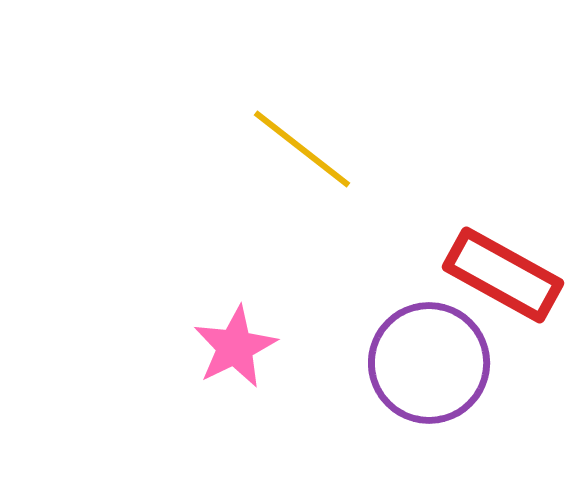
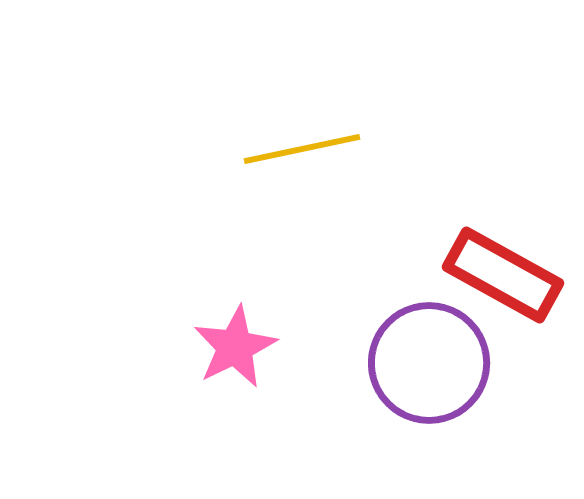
yellow line: rotated 50 degrees counterclockwise
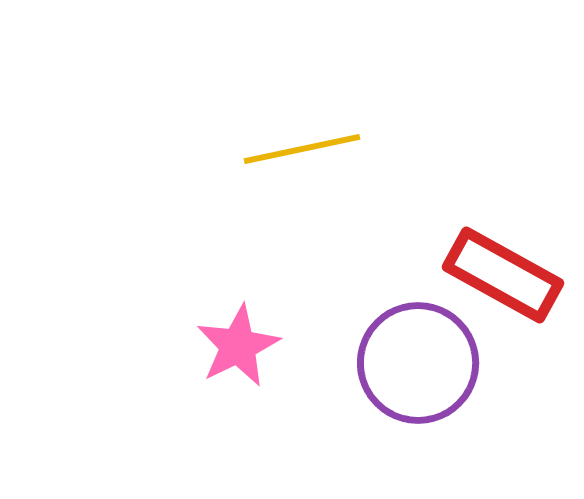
pink star: moved 3 px right, 1 px up
purple circle: moved 11 px left
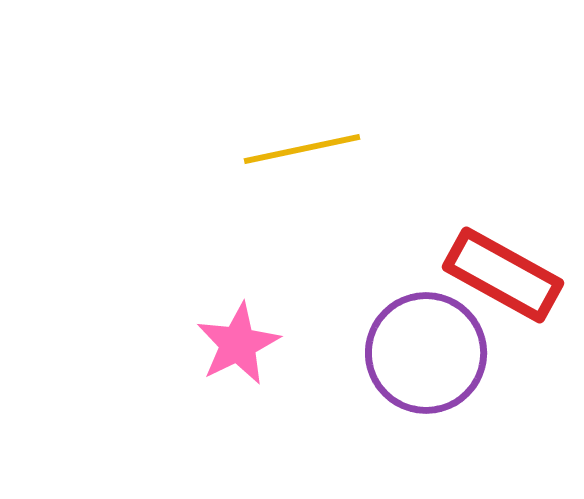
pink star: moved 2 px up
purple circle: moved 8 px right, 10 px up
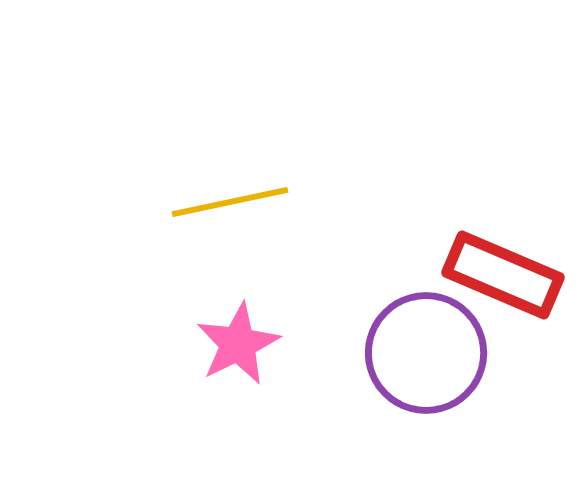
yellow line: moved 72 px left, 53 px down
red rectangle: rotated 6 degrees counterclockwise
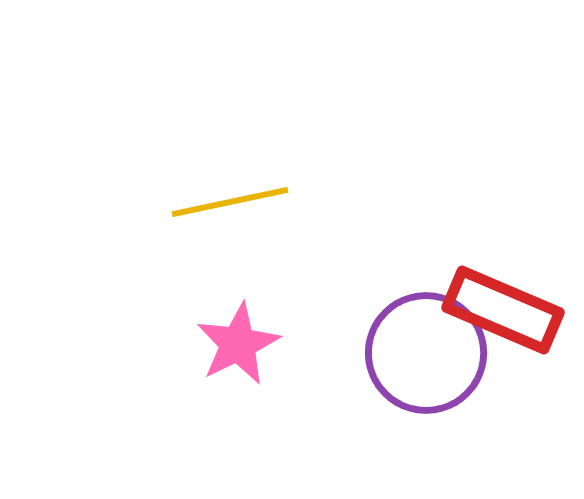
red rectangle: moved 35 px down
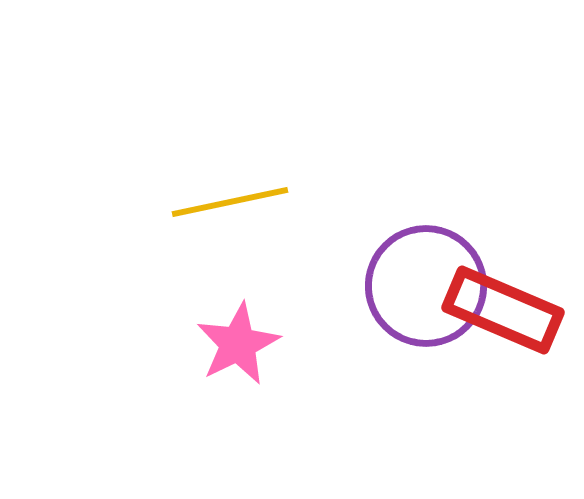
purple circle: moved 67 px up
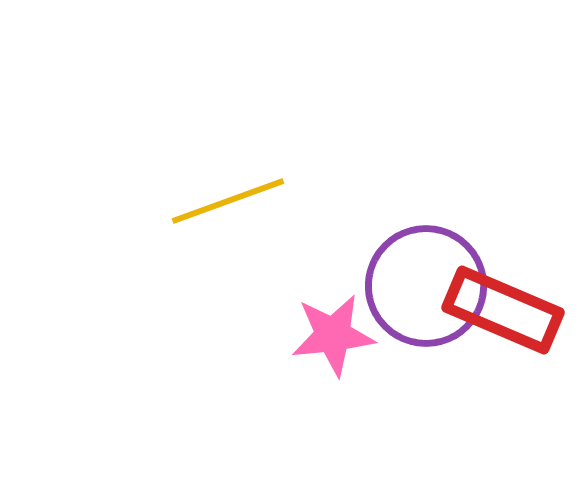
yellow line: moved 2 px left, 1 px up; rotated 8 degrees counterclockwise
pink star: moved 95 px right, 9 px up; rotated 20 degrees clockwise
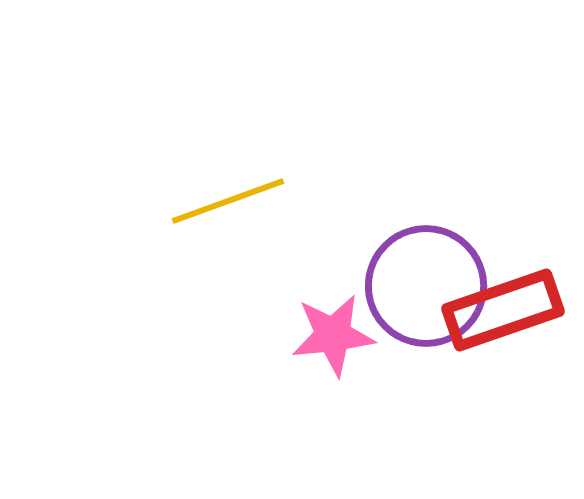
red rectangle: rotated 42 degrees counterclockwise
